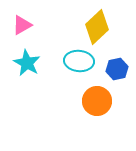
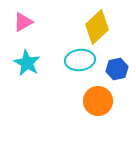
pink triangle: moved 1 px right, 3 px up
cyan ellipse: moved 1 px right, 1 px up; rotated 12 degrees counterclockwise
orange circle: moved 1 px right
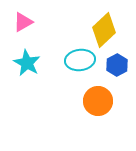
yellow diamond: moved 7 px right, 3 px down
blue hexagon: moved 4 px up; rotated 15 degrees counterclockwise
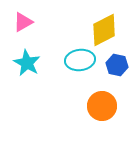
yellow diamond: rotated 16 degrees clockwise
blue hexagon: rotated 20 degrees counterclockwise
orange circle: moved 4 px right, 5 px down
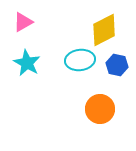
orange circle: moved 2 px left, 3 px down
